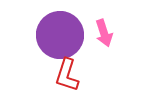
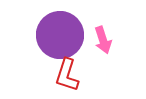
pink arrow: moved 1 px left, 7 px down
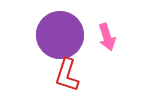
pink arrow: moved 4 px right, 3 px up
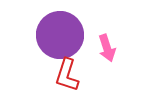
pink arrow: moved 11 px down
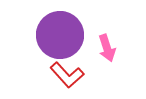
red L-shape: rotated 60 degrees counterclockwise
